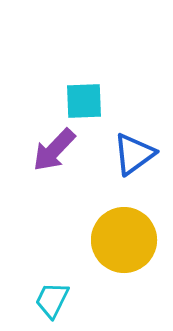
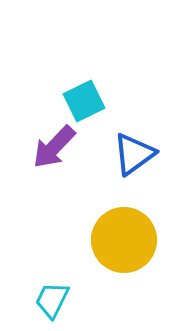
cyan square: rotated 24 degrees counterclockwise
purple arrow: moved 3 px up
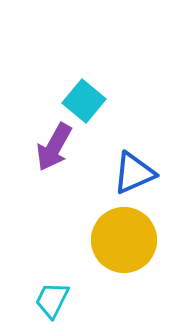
cyan square: rotated 24 degrees counterclockwise
purple arrow: rotated 15 degrees counterclockwise
blue triangle: moved 19 px down; rotated 12 degrees clockwise
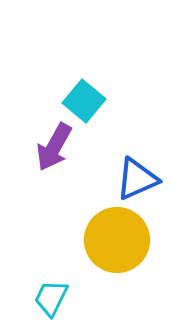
blue triangle: moved 3 px right, 6 px down
yellow circle: moved 7 px left
cyan trapezoid: moved 1 px left, 2 px up
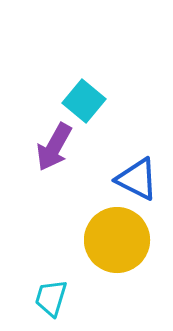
blue triangle: rotated 51 degrees clockwise
cyan trapezoid: rotated 9 degrees counterclockwise
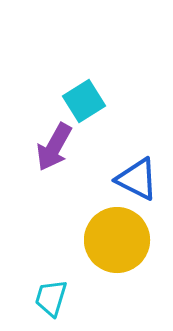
cyan square: rotated 18 degrees clockwise
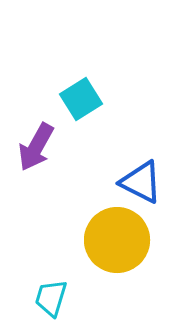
cyan square: moved 3 px left, 2 px up
purple arrow: moved 18 px left
blue triangle: moved 4 px right, 3 px down
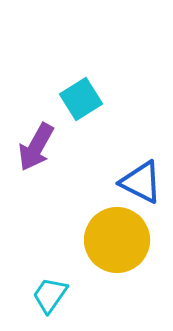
cyan trapezoid: moved 1 px left, 3 px up; rotated 18 degrees clockwise
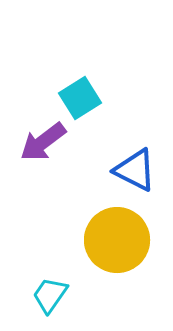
cyan square: moved 1 px left, 1 px up
purple arrow: moved 7 px right, 5 px up; rotated 24 degrees clockwise
blue triangle: moved 6 px left, 12 px up
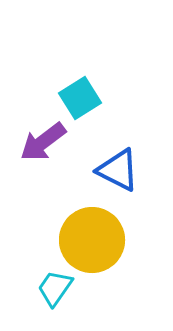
blue triangle: moved 17 px left
yellow circle: moved 25 px left
cyan trapezoid: moved 5 px right, 7 px up
